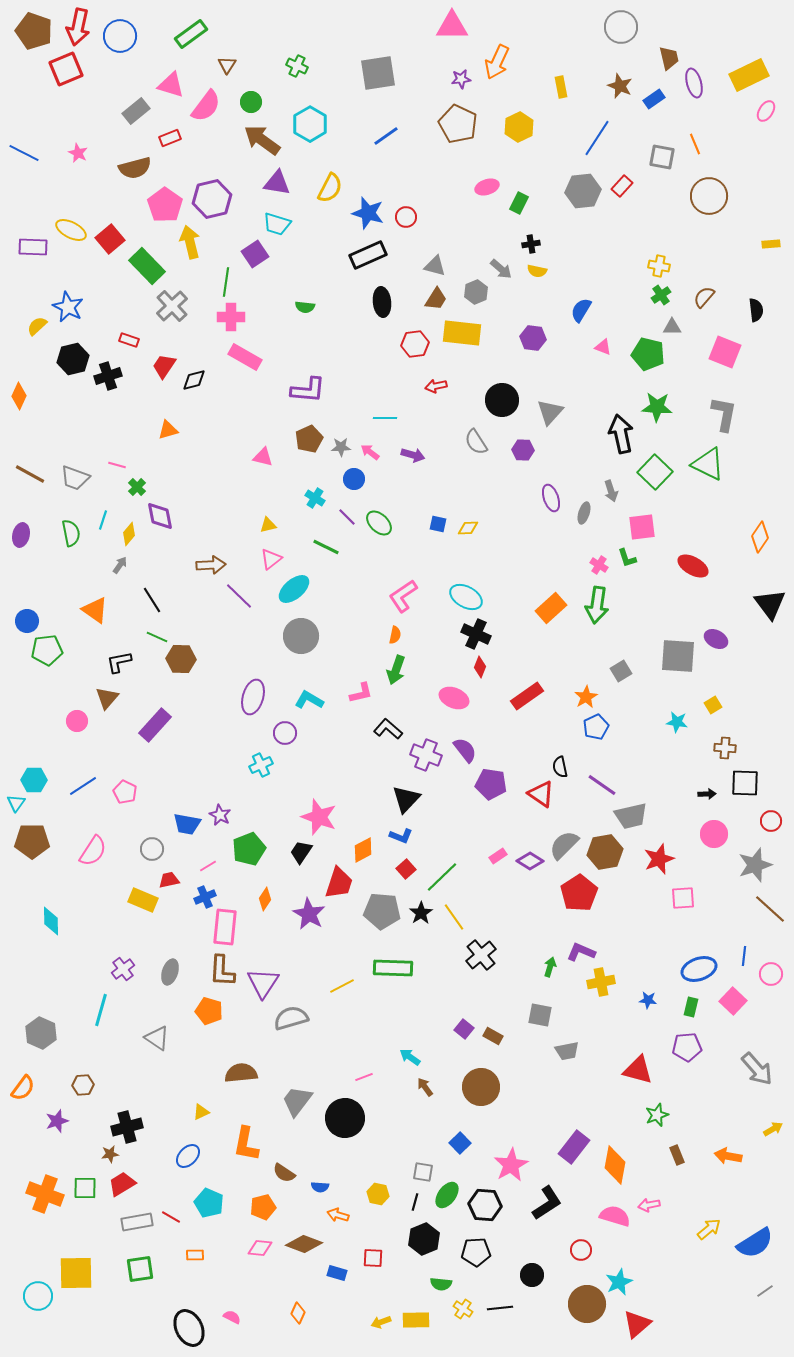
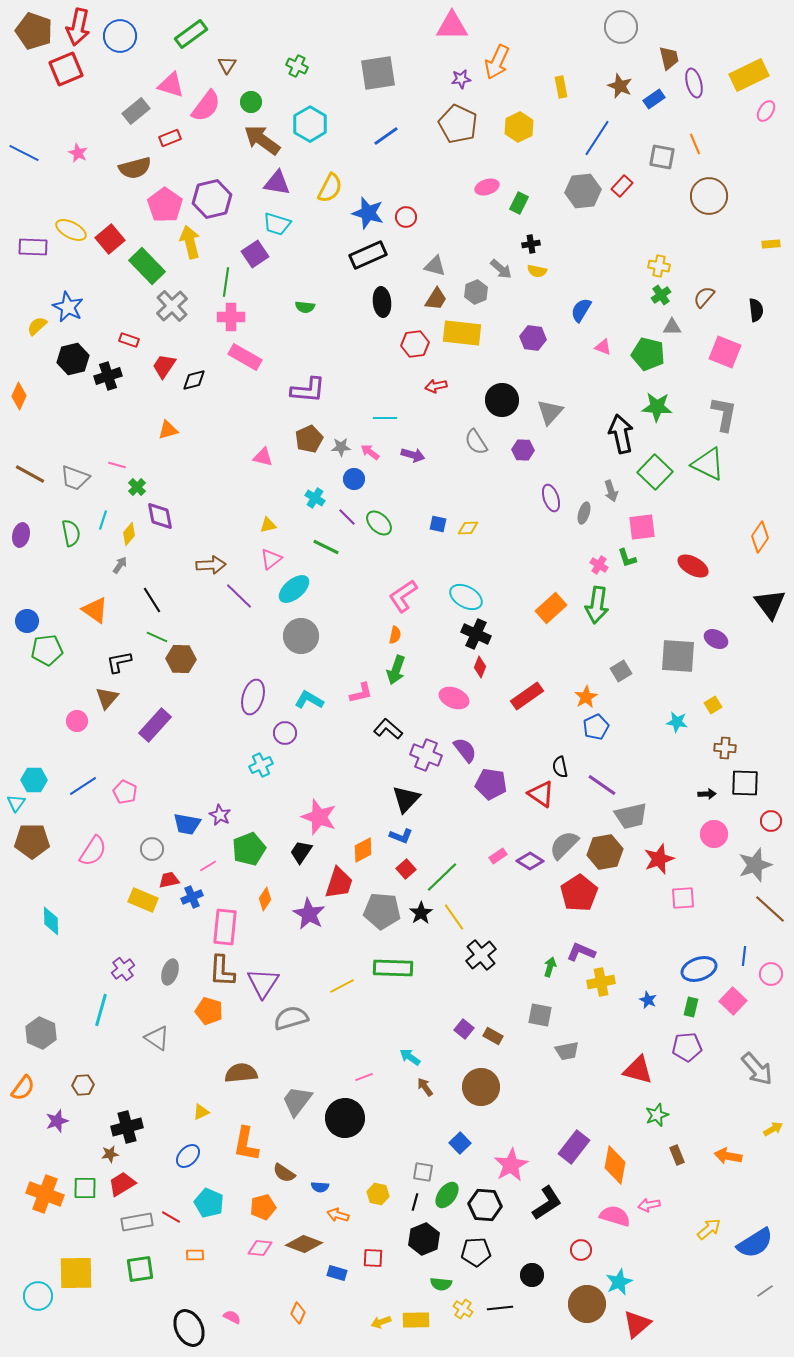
blue cross at (205, 897): moved 13 px left
blue star at (648, 1000): rotated 18 degrees clockwise
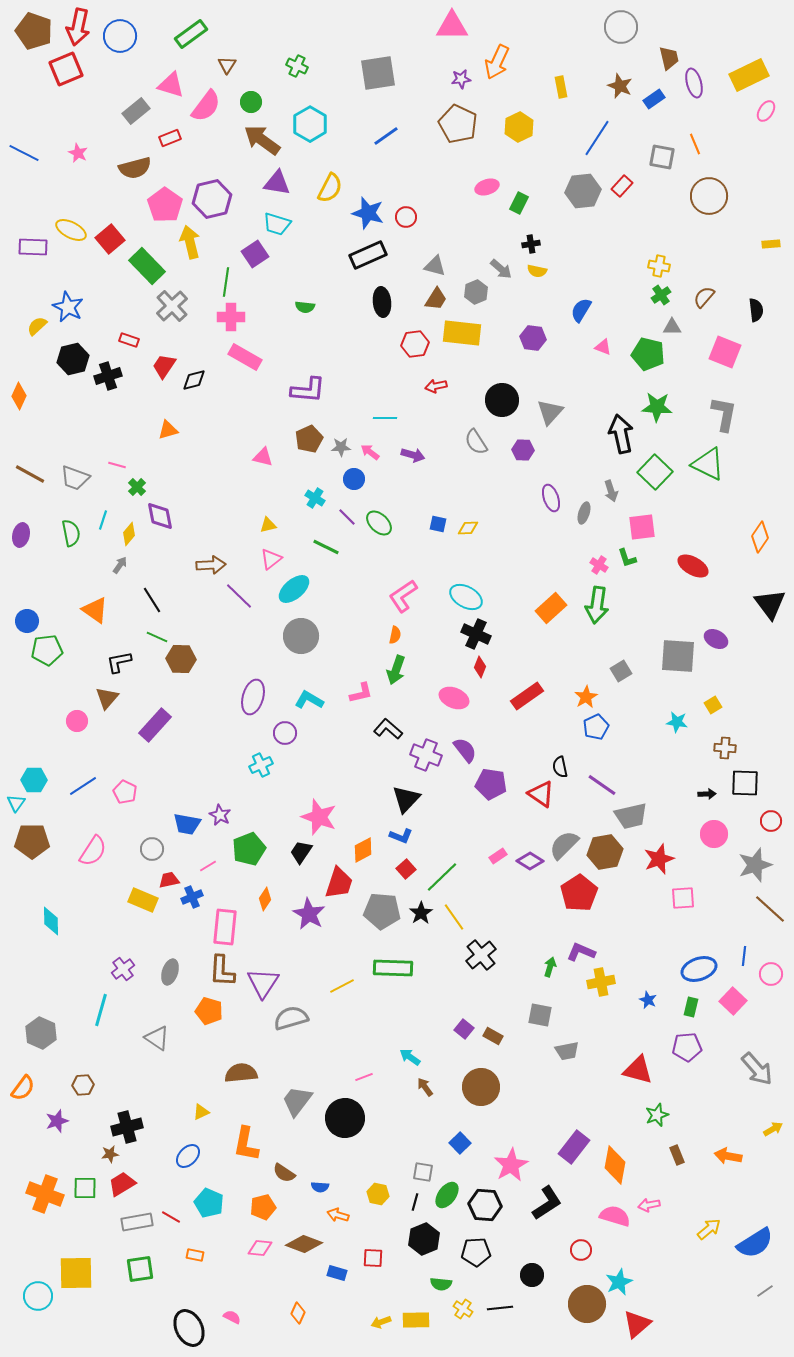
orange rectangle at (195, 1255): rotated 12 degrees clockwise
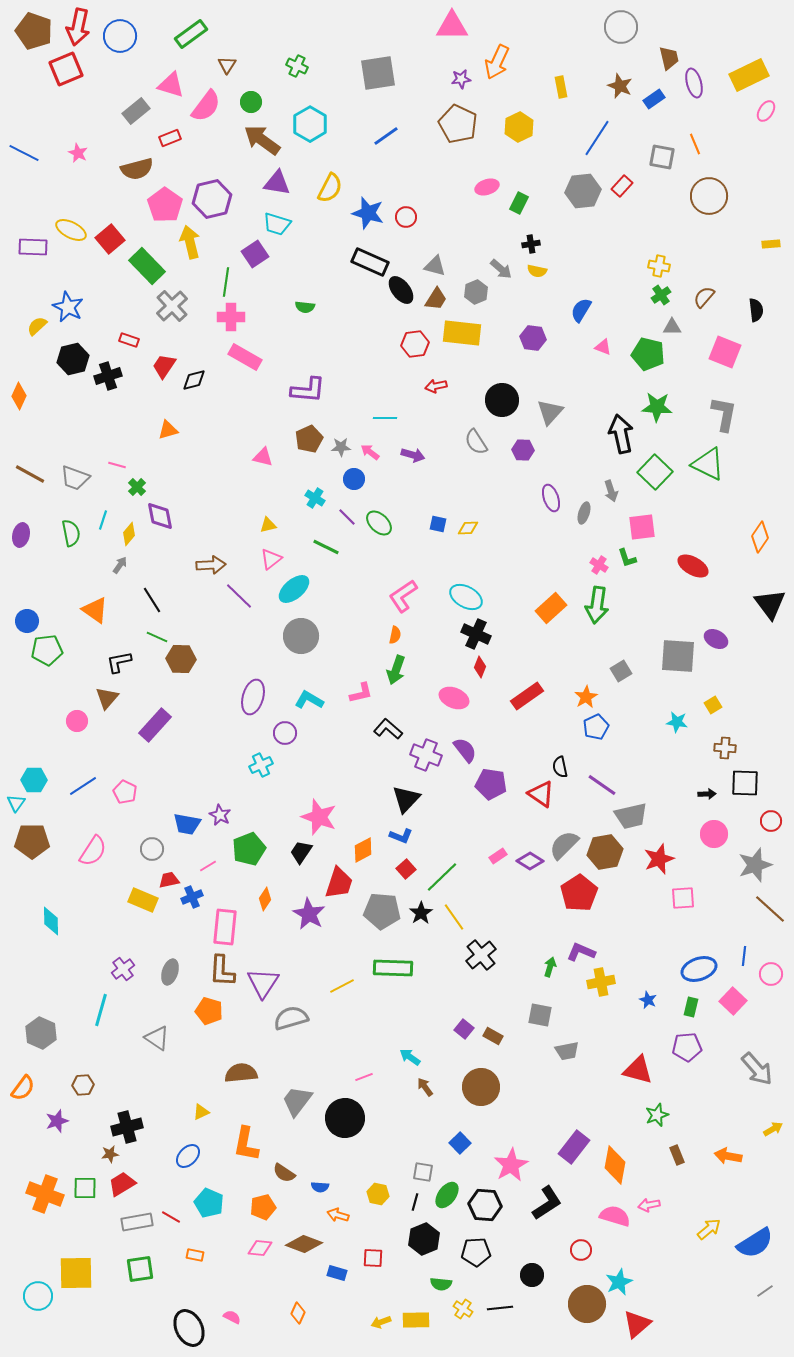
brown semicircle at (135, 168): moved 2 px right, 1 px down
black rectangle at (368, 255): moved 2 px right, 7 px down; rotated 48 degrees clockwise
black ellipse at (382, 302): moved 19 px right, 12 px up; rotated 32 degrees counterclockwise
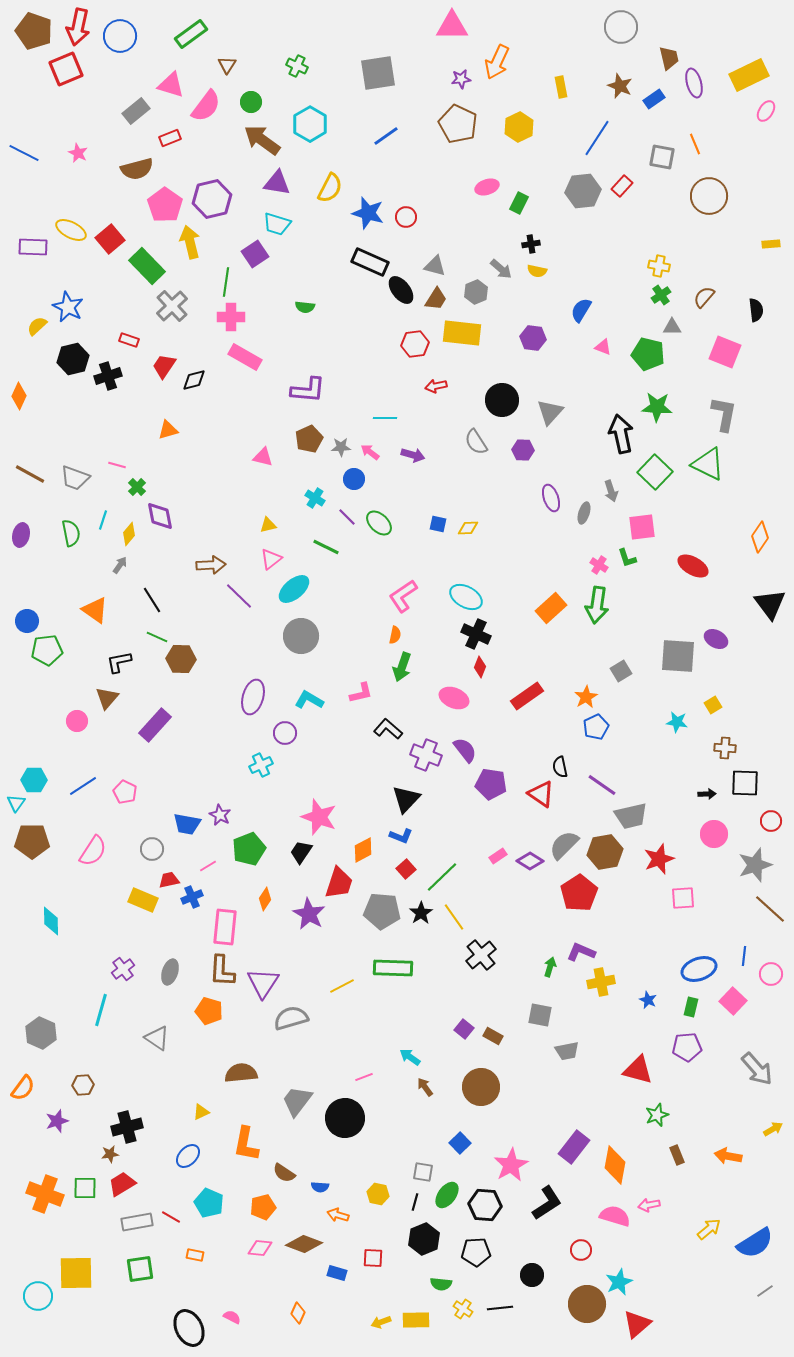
green arrow at (396, 670): moved 6 px right, 3 px up
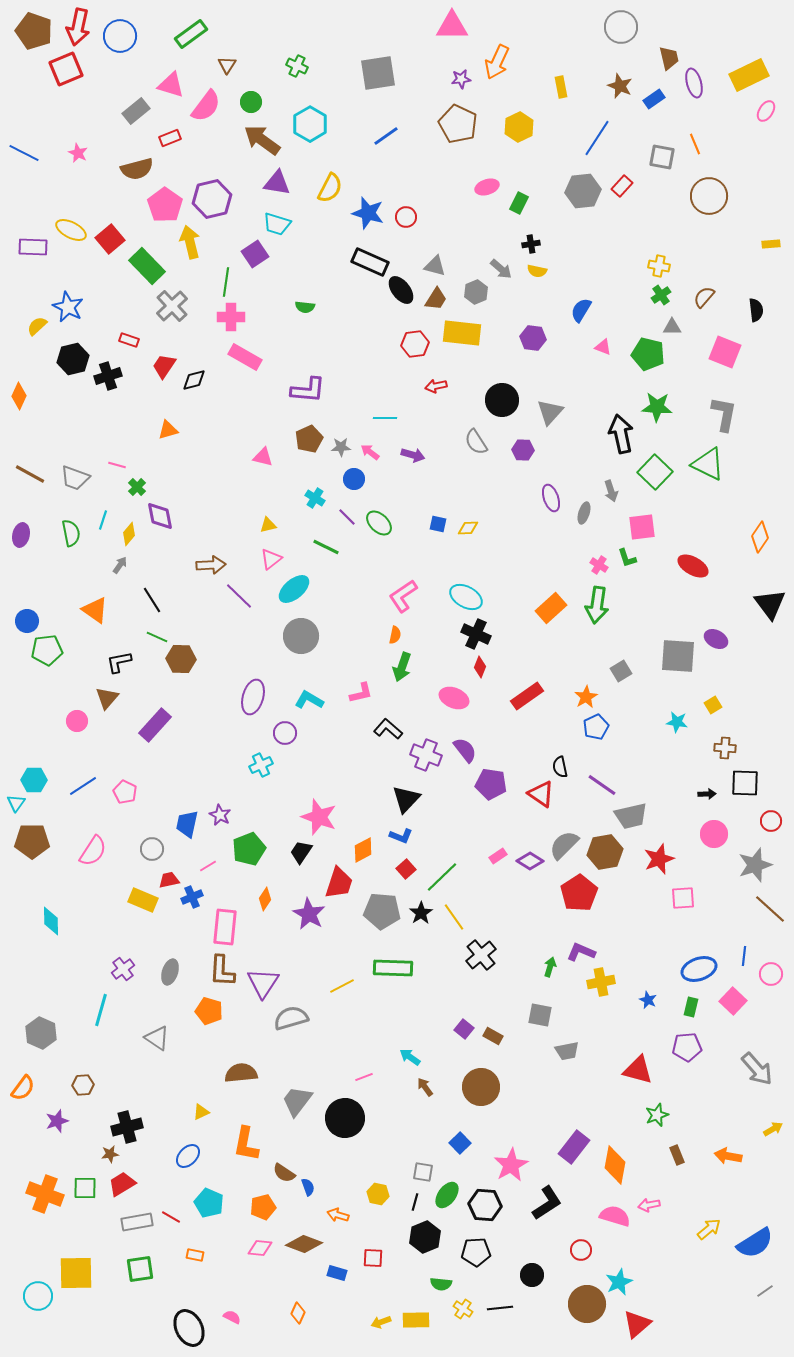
blue trapezoid at (187, 824): rotated 92 degrees clockwise
blue semicircle at (320, 1187): moved 12 px left; rotated 114 degrees counterclockwise
black hexagon at (424, 1239): moved 1 px right, 2 px up
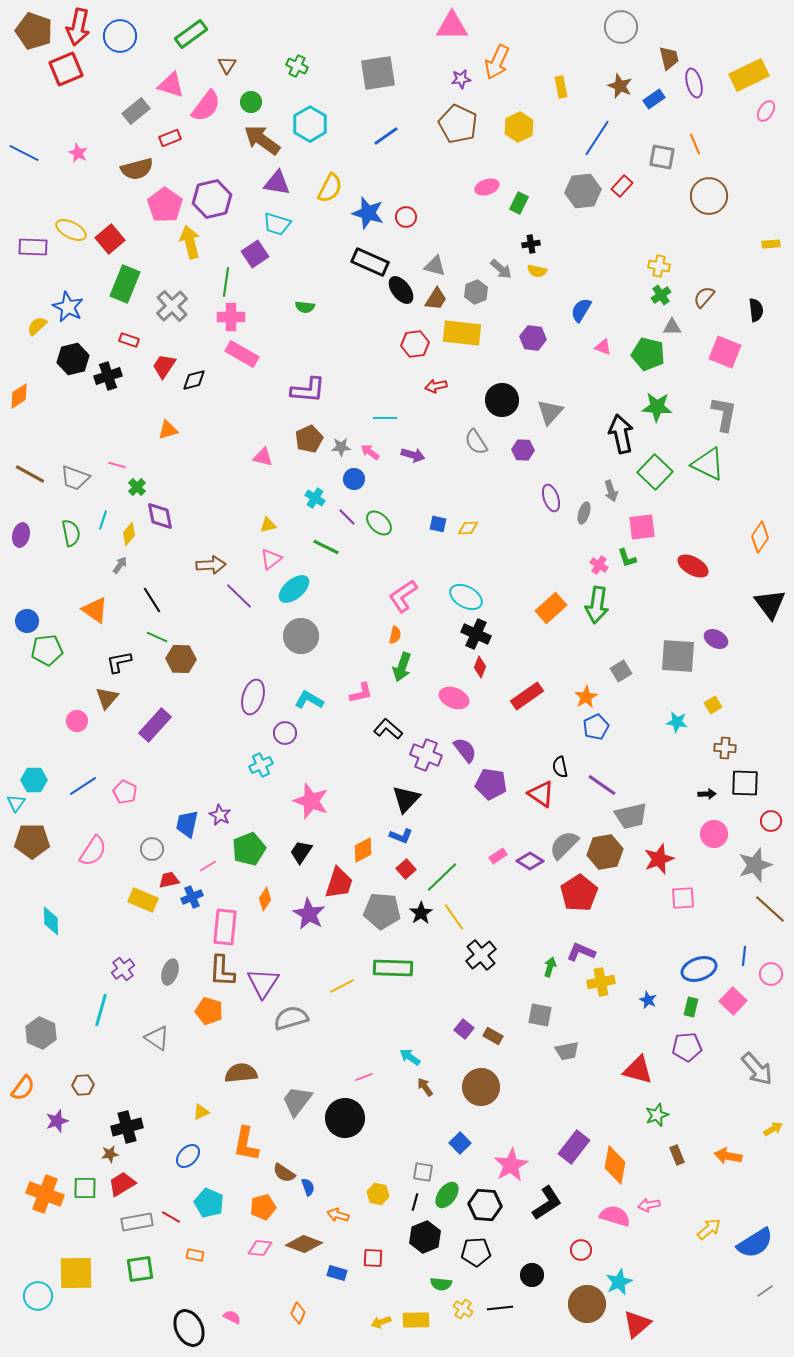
green rectangle at (147, 266): moved 22 px left, 18 px down; rotated 66 degrees clockwise
pink rectangle at (245, 357): moved 3 px left, 3 px up
orange diamond at (19, 396): rotated 32 degrees clockwise
pink star at (319, 817): moved 8 px left, 16 px up
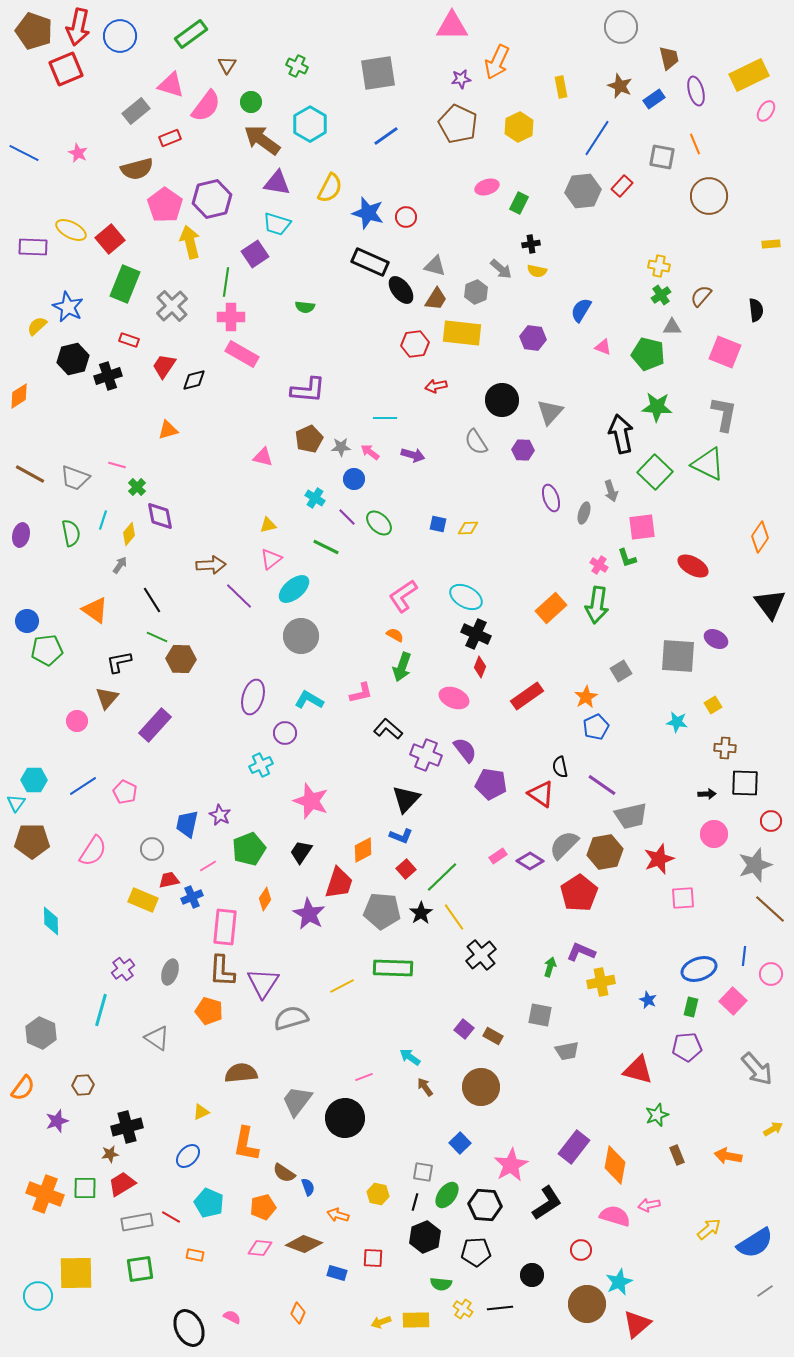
purple ellipse at (694, 83): moved 2 px right, 8 px down
brown semicircle at (704, 297): moved 3 px left, 1 px up
orange semicircle at (395, 635): rotated 72 degrees counterclockwise
